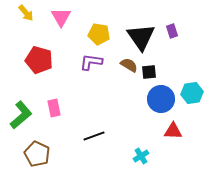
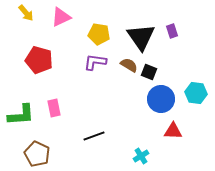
pink triangle: rotated 35 degrees clockwise
purple L-shape: moved 4 px right
black square: rotated 28 degrees clockwise
cyan hexagon: moved 4 px right; rotated 15 degrees clockwise
green L-shape: rotated 36 degrees clockwise
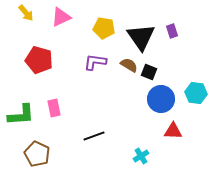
yellow pentagon: moved 5 px right, 6 px up
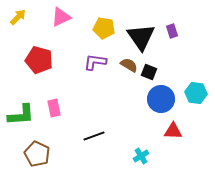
yellow arrow: moved 8 px left, 4 px down; rotated 96 degrees counterclockwise
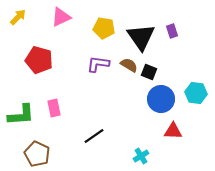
purple L-shape: moved 3 px right, 2 px down
black line: rotated 15 degrees counterclockwise
